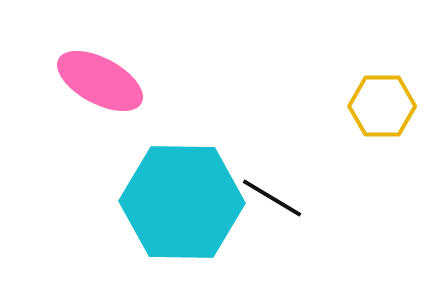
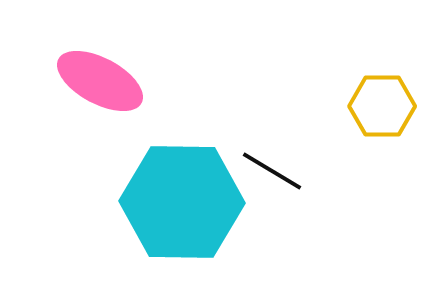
black line: moved 27 px up
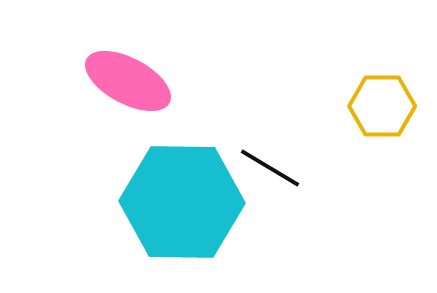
pink ellipse: moved 28 px right
black line: moved 2 px left, 3 px up
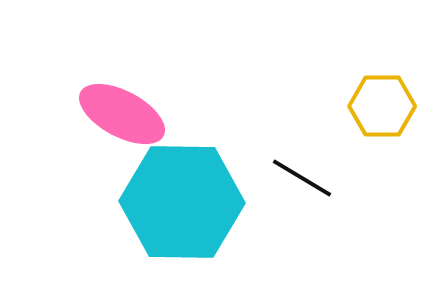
pink ellipse: moved 6 px left, 33 px down
black line: moved 32 px right, 10 px down
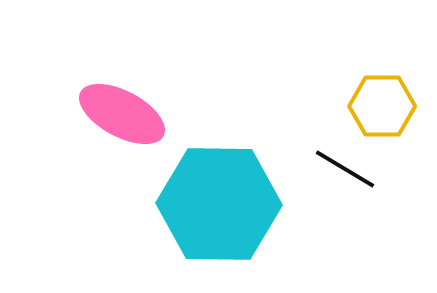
black line: moved 43 px right, 9 px up
cyan hexagon: moved 37 px right, 2 px down
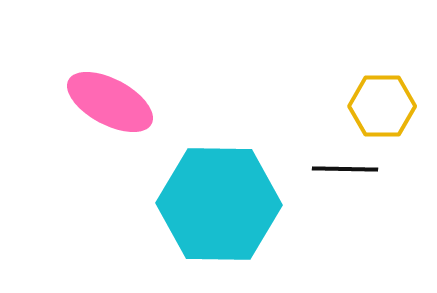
pink ellipse: moved 12 px left, 12 px up
black line: rotated 30 degrees counterclockwise
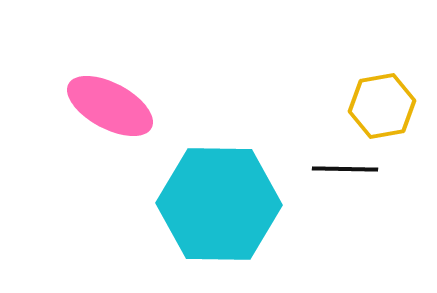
pink ellipse: moved 4 px down
yellow hexagon: rotated 10 degrees counterclockwise
